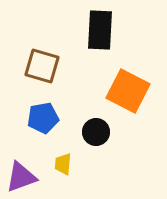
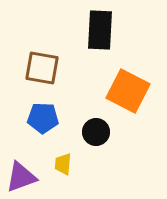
brown square: moved 2 px down; rotated 6 degrees counterclockwise
blue pentagon: rotated 12 degrees clockwise
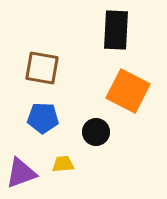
black rectangle: moved 16 px right
yellow trapezoid: rotated 80 degrees clockwise
purple triangle: moved 4 px up
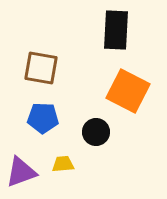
brown square: moved 1 px left
purple triangle: moved 1 px up
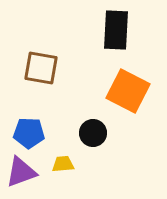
blue pentagon: moved 14 px left, 15 px down
black circle: moved 3 px left, 1 px down
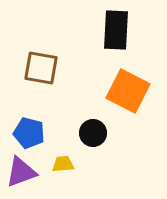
blue pentagon: rotated 12 degrees clockwise
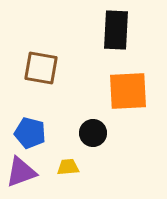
orange square: rotated 30 degrees counterclockwise
blue pentagon: moved 1 px right
yellow trapezoid: moved 5 px right, 3 px down
